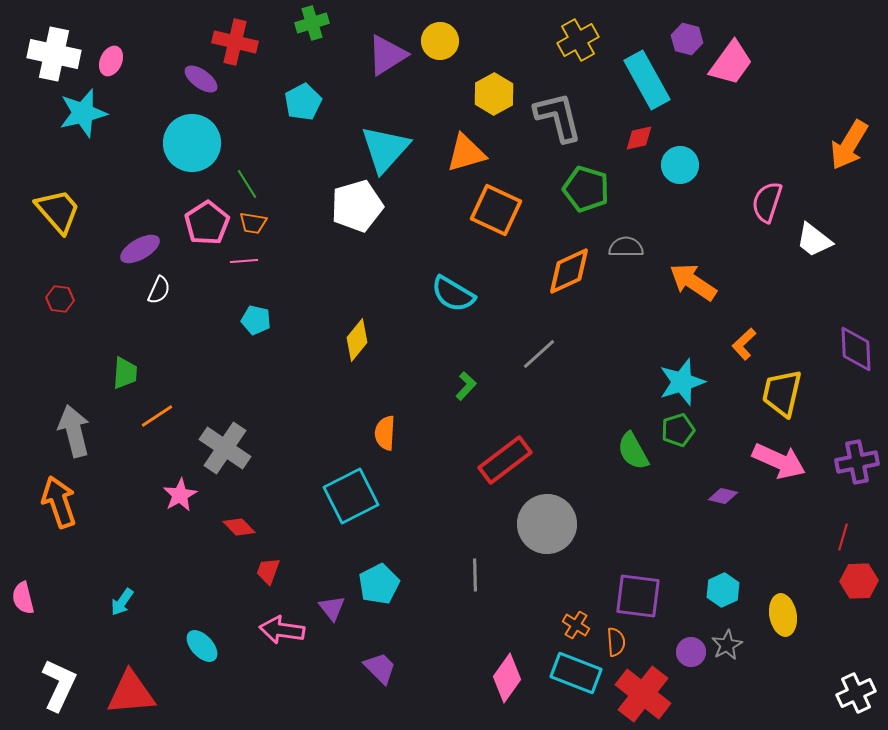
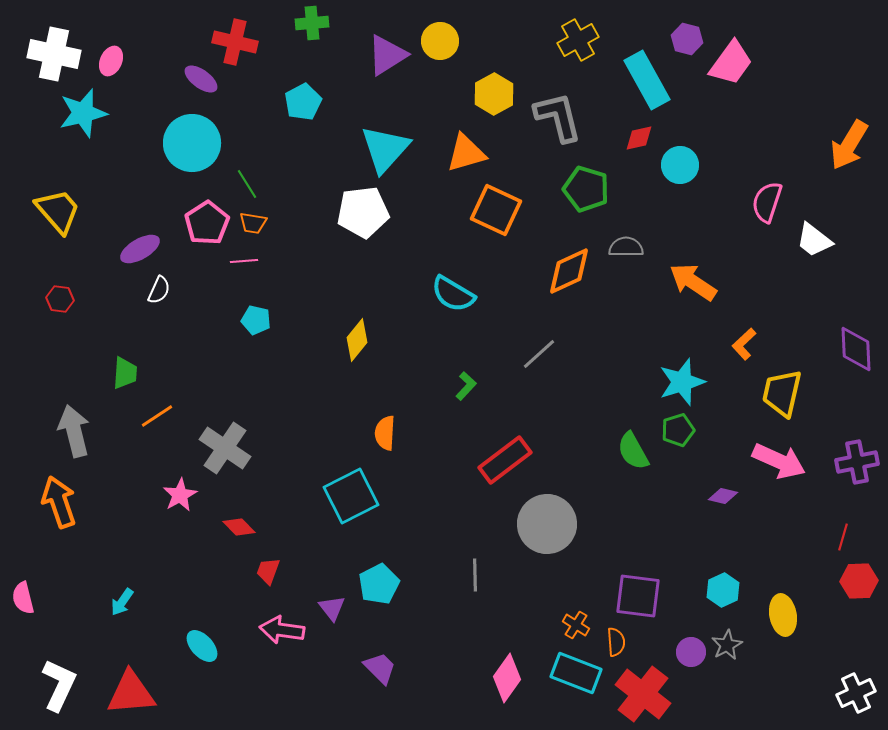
green cross at (312, 23): rotated 12 degrees clockwise
white pentagon at (357, 206): moved 6 px right, 6 px down; rotated 9 degrees clockwise
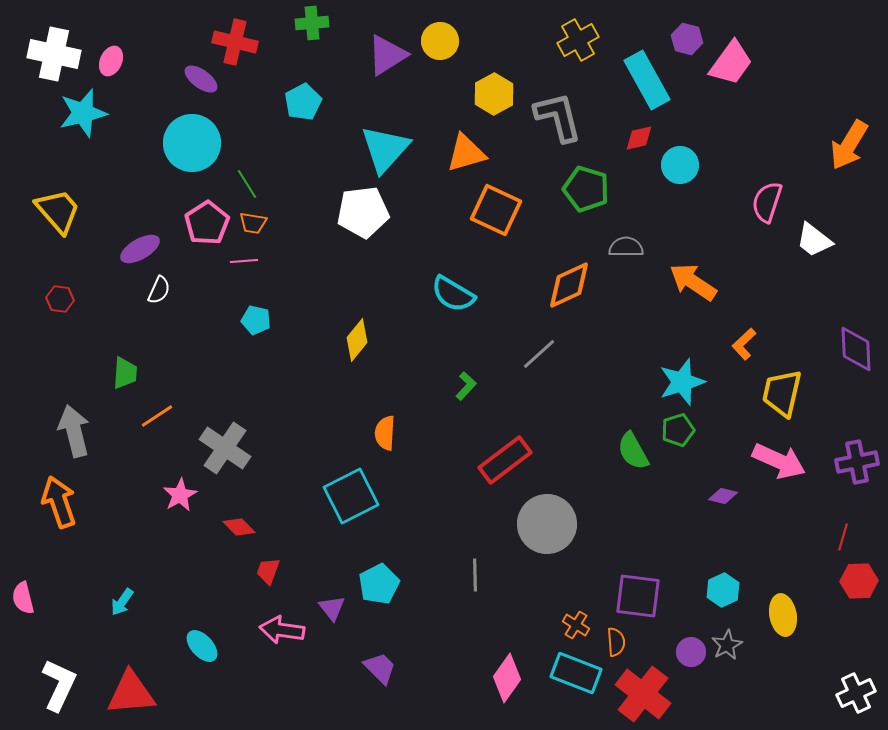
orange diamond at (569, 271): moved 14 px down
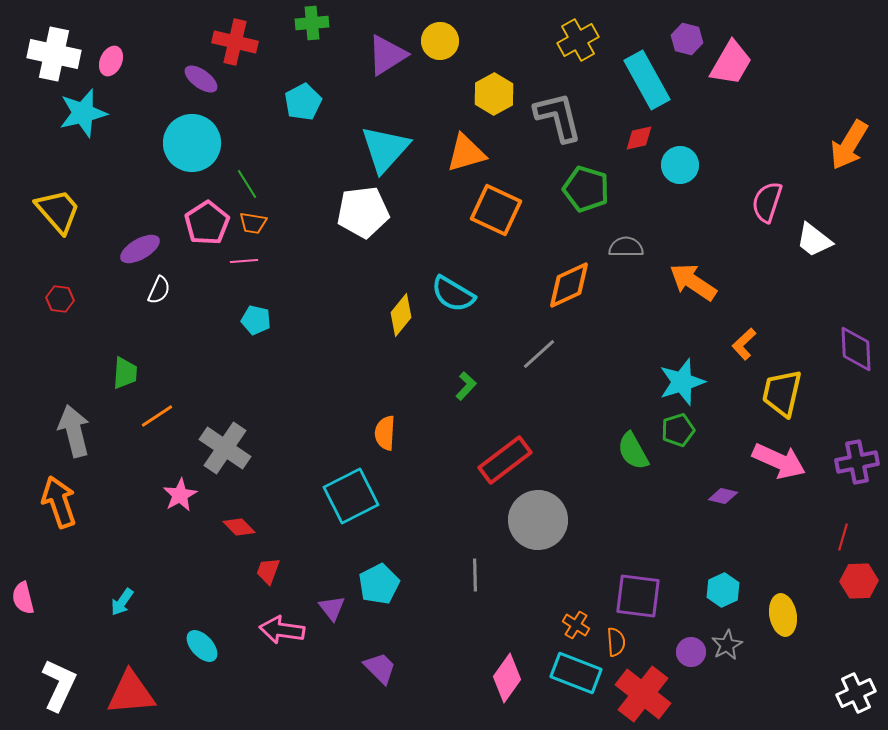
pink trapezoid at (731, 63): rotated 6 degrees counterclockwise
yellow diamond at (357, 340): moved 44 px right, 25 px up
gray circle at (547, 524): moved 9 px left, 4 px up
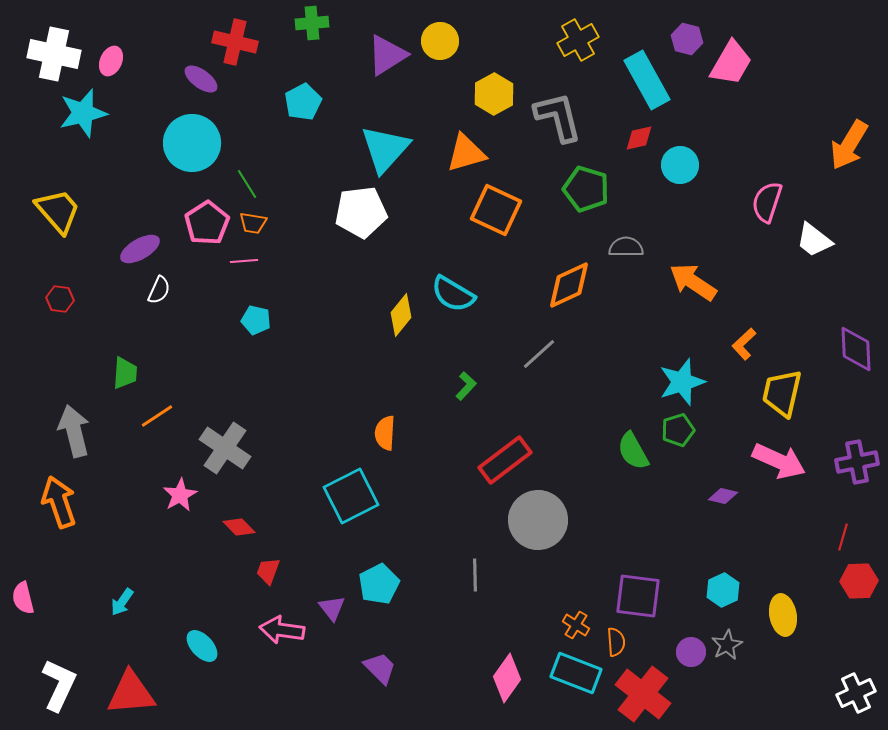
white pentagon at (363, 212): moved 2 px left
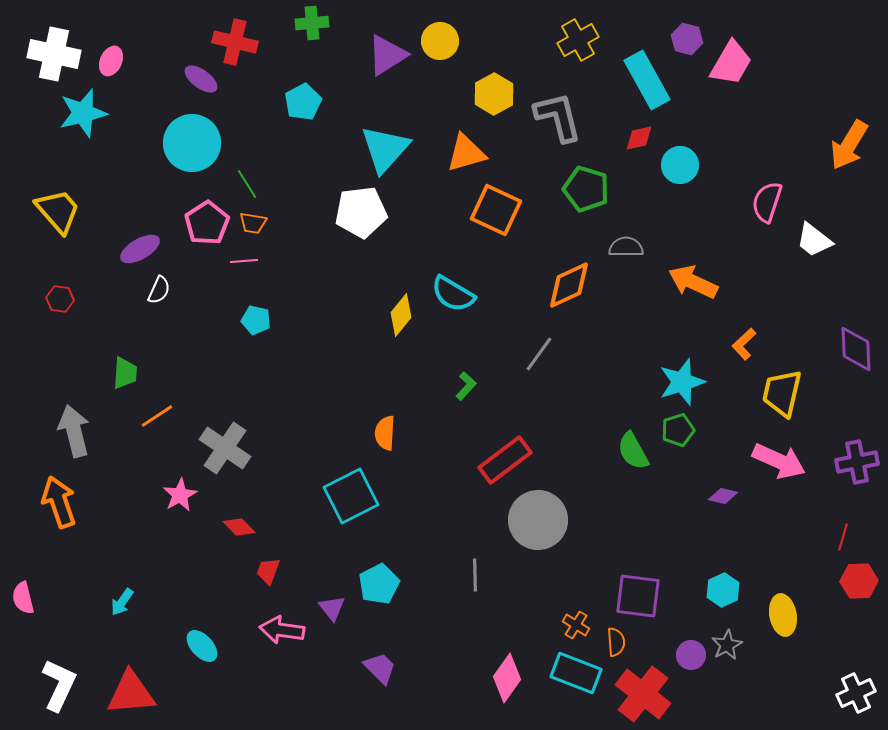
orange arrow at (693, 282): rotated 9 degrees counterclockwise
gray line at (539, 354): rotated 12 degrees counterclockwise
purple circle at (691, 652): moved 3 px down
